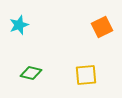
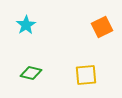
cyan star: moved 7 px right; rotated 12 degrees counterclockwise
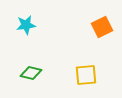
cyan star: rotated 24 degrees clockwise
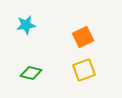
orange square: moved 19 px left, 10 px down
yellow square: moved 2 px left, 5 px up; rotated 15 degrees counterclockwise
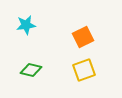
green diamond: moved 3 px up
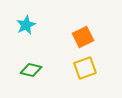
cyan star: rotated 18 degrees counterclockwise
yellow square: moved 1 px right, 2 px up
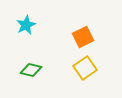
yellow square: rotated 15 degrees counterclockwise
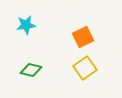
cyan star: rotated 18 degrees clockwise
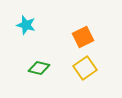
cyan star: rotated 24 degrees clockwise
green diamond: moved 8 px right, 2 px up
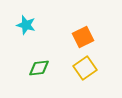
green diamond: rotated 20 degrees counterclockwise
